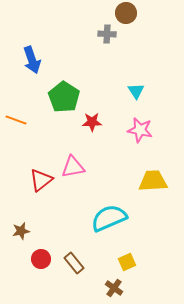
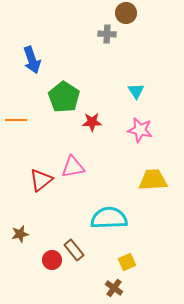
orange line: rotated 20 degrees counterclockwise
yellow trapezoid: moved 1 px up
cyan semicircle: rotated 21 degrees clockwise
brown star: moved 1 px left, 3 px down
red circle: moved 11 px right, 1 px down
brown rectangle: moved 13 px up
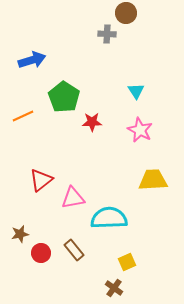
blue arrow: rotated 88 degrees counterclockwise
orange line: moved 7 px right, 4 px up; rotated 25 degrees counterclockwise
pink star: rotated 15 degrees clockwise
pink triangle: moved 31 px down
red circle: moved 11 px left, 7 px up
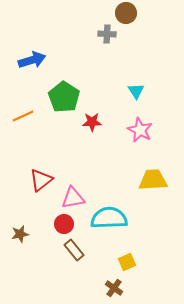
red circle: moved 23 px right, 29 px up
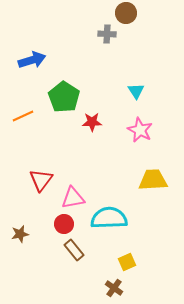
red triangle: rotated 15 degrees counterclockwise
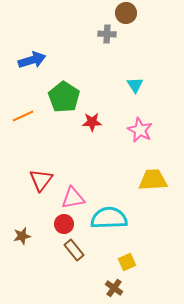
cyan triangle: moved 1 px left, 6 px up
brown star: moved 2 px right, 2 px down
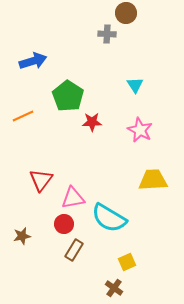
blue arrow: moved 1 px right, 1 px down
green pentagon: moved 4 px right, 1 px up
cyan semicircle: rotated 147 degrees counterclockwise
brown rectangle: rotated 70 degrees clockwise
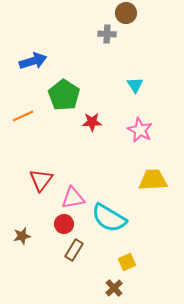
green pentagon: moved 4 px left, 1 px up
brown cross: rotated 12 degrees clockwise
